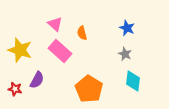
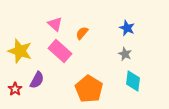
orange semicircle: rotated 56 degrees clockwise
yellow star: moved 1 px down
red star: rotated 24 degrees clockwise
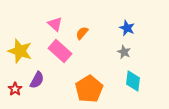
gray star: moved 1 px left, 2 px up
orange pentagon: rotated 8 degrees clockwise
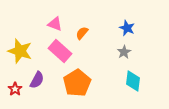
pink triangle: rotated 21 degrees counterclockwise
gray star: rotated 16 degrees clockwise
orange pentagon: moved 12 px left, 6 px up
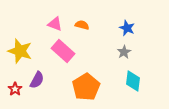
orange semicircle: moved 8 px up; rotated 64 degrees clockwise
pink rectangle: moved 3 px right
orange pentagon: moved 9 px right, 4 px down
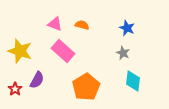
gray star: moved 1 px left, 1 px down; rotated 16 degrees counterclockwise
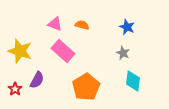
blue star: moved 1 px up
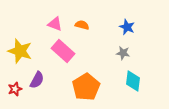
gray star: rotated 16 degrees counterclockwise
red star: rotated 16 degrees clockwise
